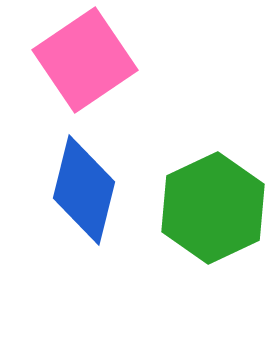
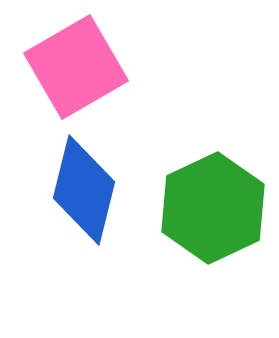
pink square: moved 9 px left, 7 px down; rotated 4 degrees clockwise
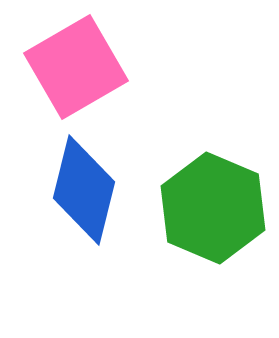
green hexagon: rotated 12 degrees counterclockwise
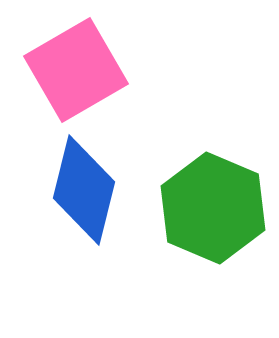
pink square: moved 3 px down
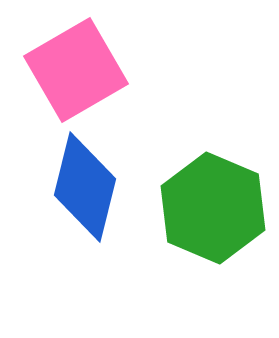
blue diamond: moved 1 px right, 3 px up
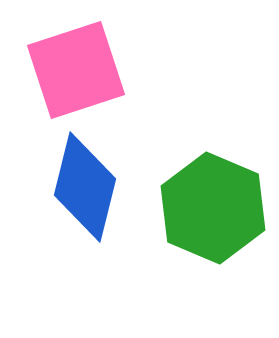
pink square: rotated 12 degrees clockwise
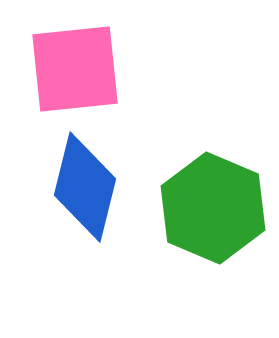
pink square: moved 1 px left, 1 px up; rotated 12 degrees clockwise
